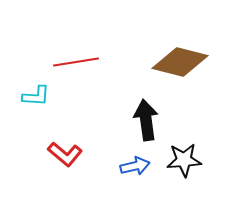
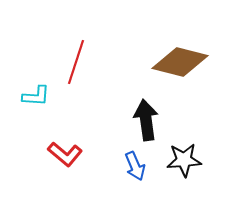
red line: rotated 63 degrees counterclockwise
blue arrow: rotated 80 degrees clockwise
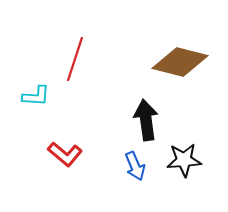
red line: moved 1 px left, 3 px up
